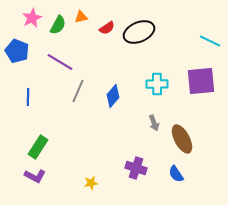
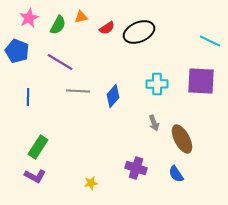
pink star: moved 3 px left
purple square: rotated 8 degrees clockwise
gray line: rotated 70 degrees clockwise
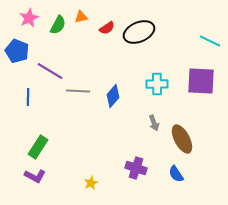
purple line: moved 10 px left, 9 px down
yellow star: rotated 16 degrees counterclockwise
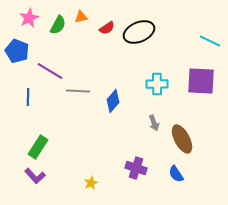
blue diamond: moved 5 px down
purple L-shape: rotated 20 degrees clockwise
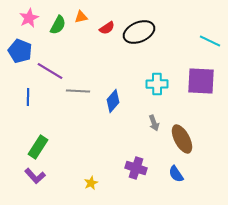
blue pentagon: moved 3 px right
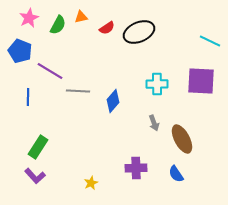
purple cross: rotated 20 degrees counterclockwise
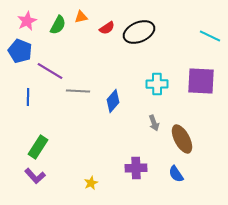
pink star: moved 2 px left, 3 px down
cyan line: moved 5 px up
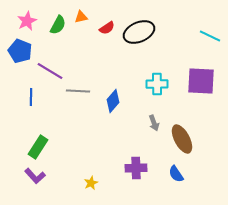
blue line: moved 3 px right
